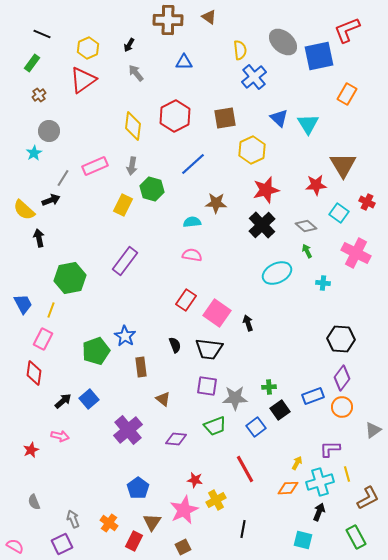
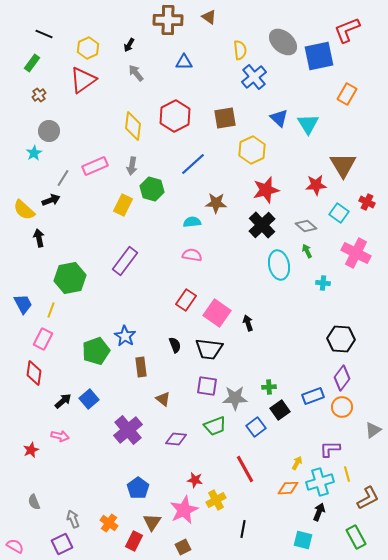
black line at (42, 34): moved 2 px right
cyan ellipse at (277, 273): moved 2 px right, 8 px up; rotated 76 degrees counterclockwise
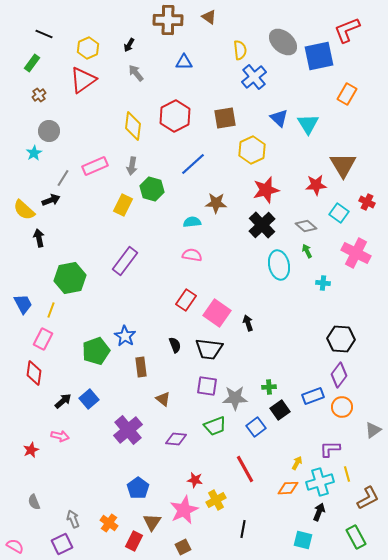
purple diamond at (342, 378): moved 3 px left, 3 px up
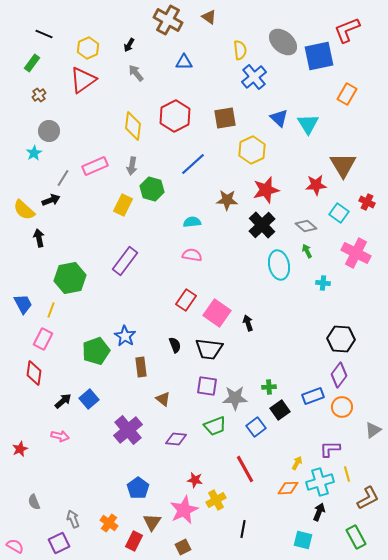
brown cross at (168, 20): rotated 28 degrees clockwise
brown star at (216, 203): moved 11 px right, 3 px up
red star at (31, 450): moved 11 px left, 1 px up
purple square at (62, 544): moved 3 px left, 1 px up
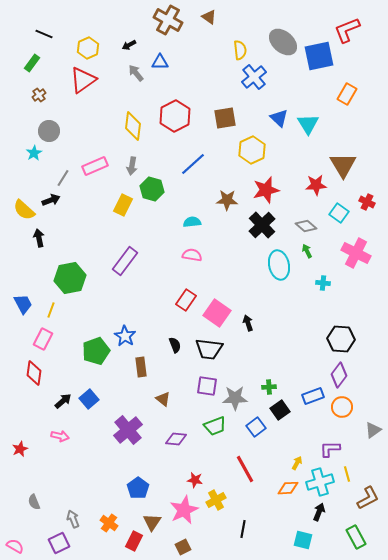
black arrow at (129, 45): rotated 32 degrees clockwise
blue triangle at (184, 62): moved 24 px left
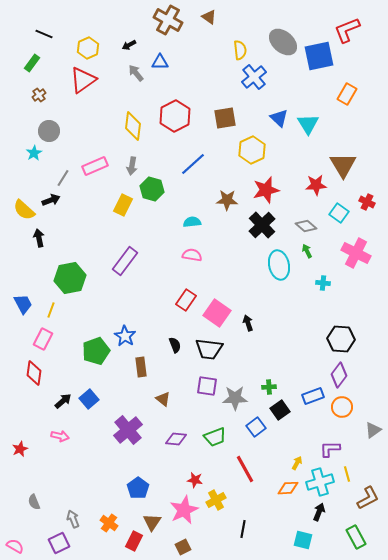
green trapezoid at (215, 426): moved 11 px down
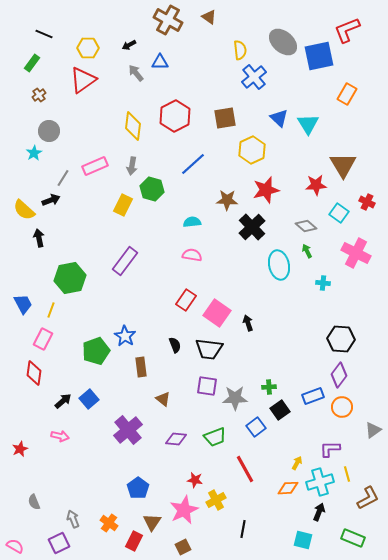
yellow hexagon at (88, 48): rotated 25 degrees clockwise
black cross at (262, 225): moved 10 px left, 2 px down
green rectangle at (356, 537): moved 3 px left, 1 px down; rotated 40 degrees counterclockwise
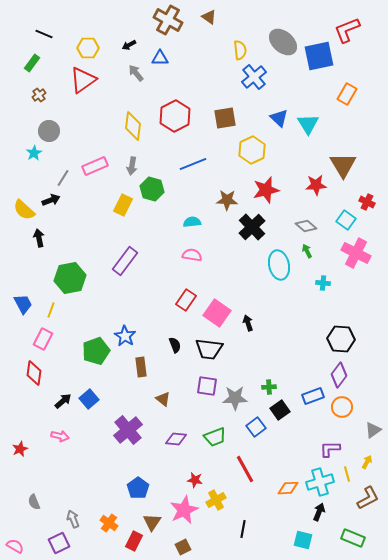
blue triangle at (160, 62): moved 4 px up
blue line at (193, 164): rotated 20 degrees clockwise
cyan square at (339, 213): moved 7 px right, 7 px down
yellow arrow at (297, 463): moved 70 px right, 1 px up
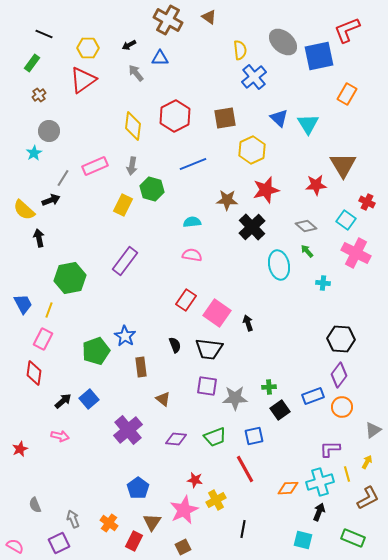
green arrow at (307, 251): rotated 16 degrees counterclockwise
yellow line at (51, 310): moved 2 px left
blue square at (256, 427): moved 2 px left, 9 px down; rotated 24 degrees clockwise
gray semicircle at (34, 502): moved 1 px right, 3 px down
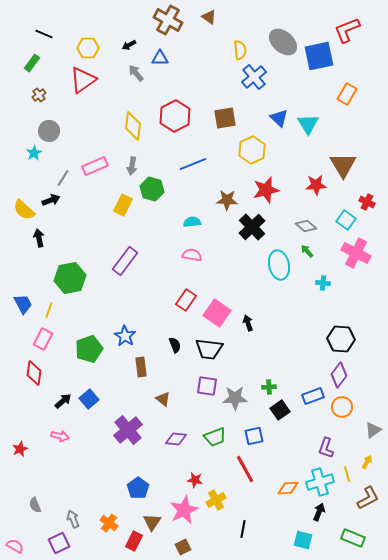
green pentagon at (96, 351): moved 7 px left, 2 px up
purple L-shape at (330, 449): moved 4 px left, 1 px up; rotated 70 degrees counterclockwise
